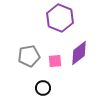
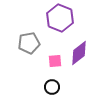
gray pentagon: moved 13 px up
black circle: moved 9 px right, 1 px up
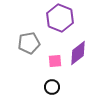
purple diamond: moved 1 px left
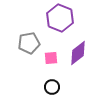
pink square: moved 4 px left, 3 px up
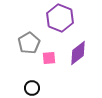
gray pentagon: rotated 20 degrees counterclockwise
pink square: moved 2 px left
black circle: moved 20 px left, 1 px down
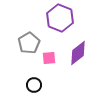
black circle: moved 2 px right, 3 px up
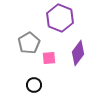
purple diamond: rotated 15 degrees counterclockwise
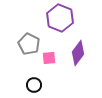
gray pentagon: moved 1 px down; rotated 15 degrees counterclockwise
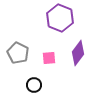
gray pentagon: moved 11 px left, 9 px down
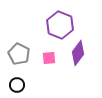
purple hexagon: moved 7 px down
gray pentagon: moved 1 px right, 1 px down
black circle: moved 17 px left
